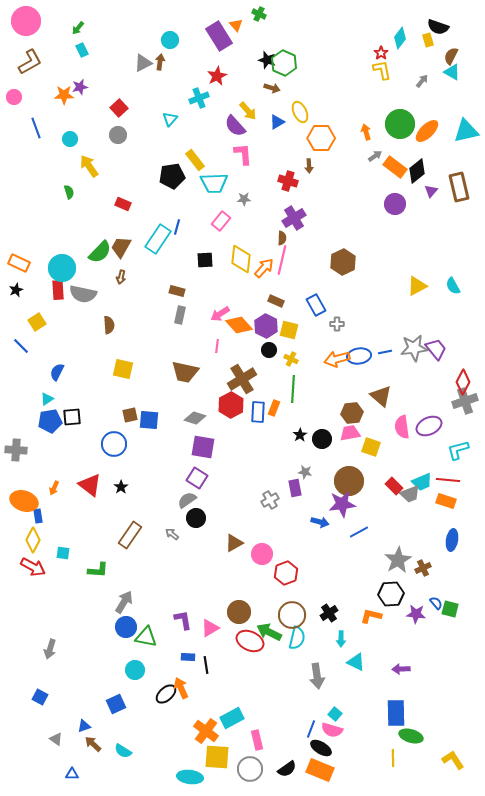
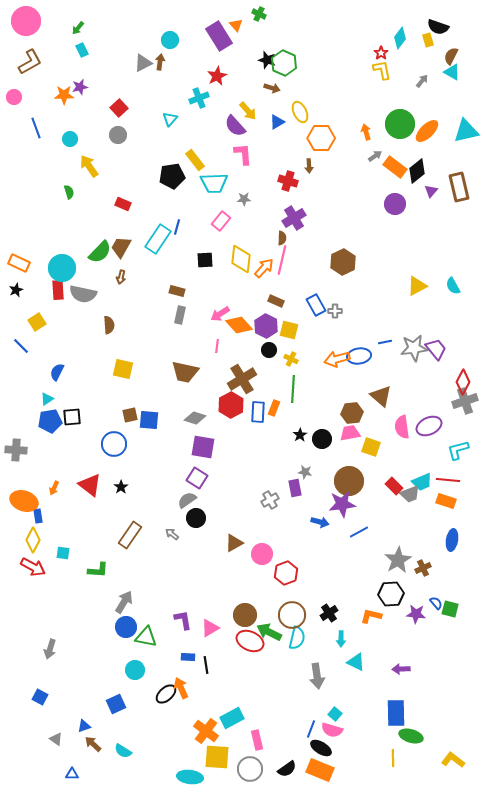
gray cross at (337, 324): moved 2 px left, 13 px up
blue line at (385, 352): moved 10 px up
brown circle at (239, 612): moved 6 px right, 3 px down
yellow L-shape at (453, 760): rotated 20 degrees counterclockwise
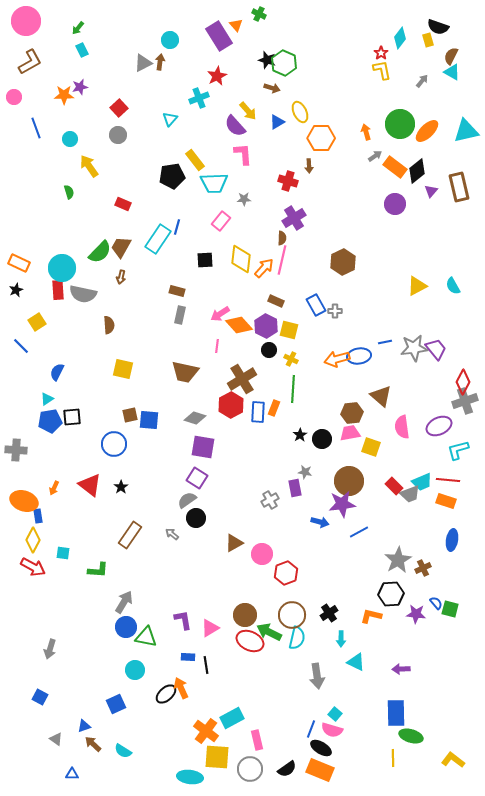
purple ellipse at (429, 426): moved 10 px right
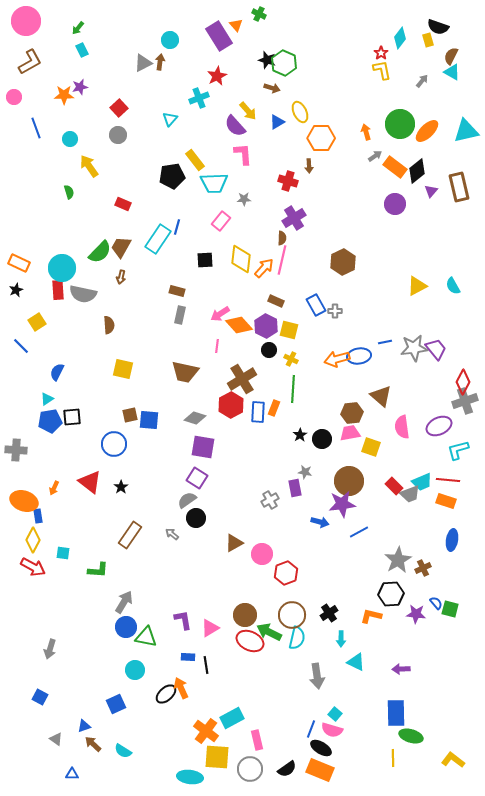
red triangle at (90, 485): moved 3 px up
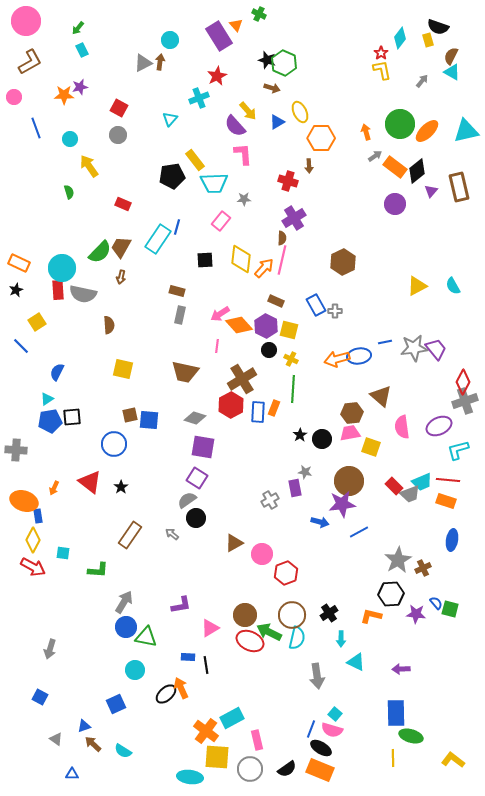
red square at (119, 108): rotated 18 degrees counterclockwise
purple L-shape at (183, 620): moved 2 px left, 15 px up; rotated 90 degrees clockwise
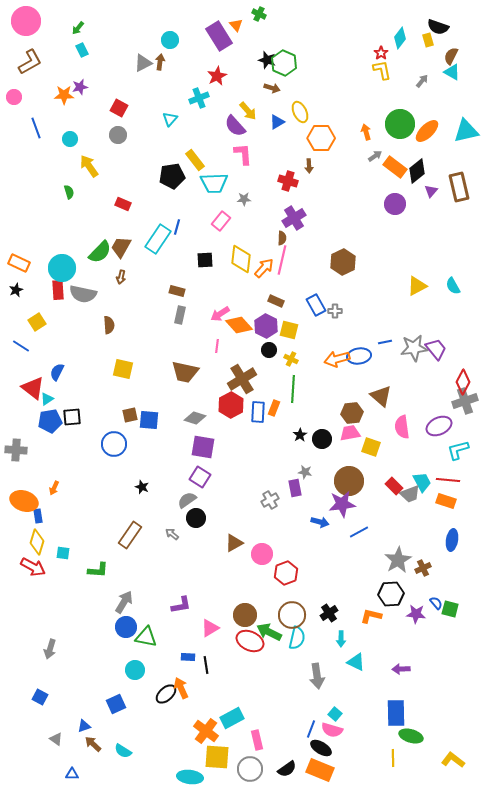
blue line at (21, 346): rotated 12 degrees counterclockwise
purple square at (197, 478): moved 3 px right, 1 px up
red triangle at (90, 482): moved 57 px left, 94 px up
cyan trapezoid at (422, 482): rotated 95 degrees counterclockwise
black star at (121, 487): moved 21 px right; rotated 16 degrees counterclockwise
yellow diamond at (33, 540): moved 4 px right, 2 px down; rotated 10 degrees counterclockwise
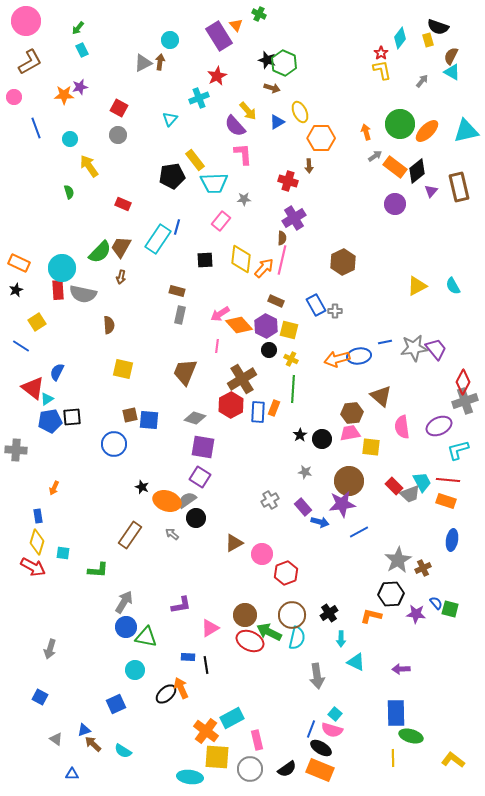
brown trapezoid at (185, 372): rotated 100 degrees clockwise
yellow square at (371, 447): rotated 12 degrees counterclockwise
purple rectangle at (295, 488): moved 8 px right, 19 px down; rotated 30 degrees counterclockwise
orange ellipse at (24, 501): moved 143 px right
blue triangle at (84, 726): moved 4 px down
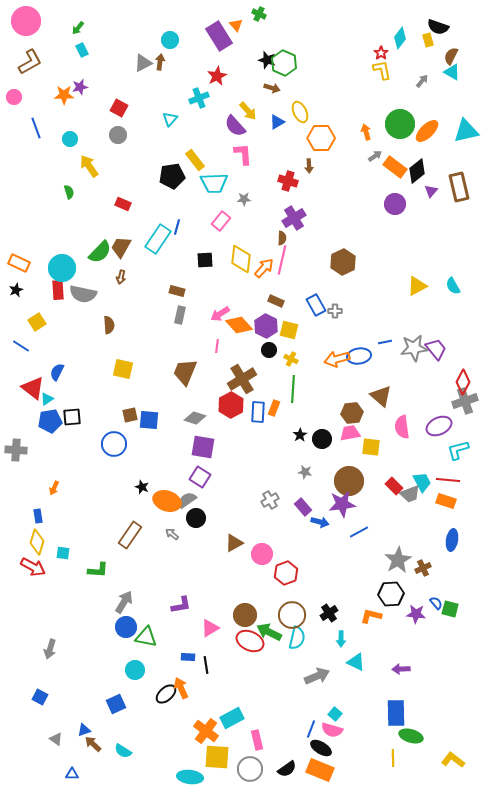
gray arrow at (317, 676): rotated 105 degrees counterclockwise
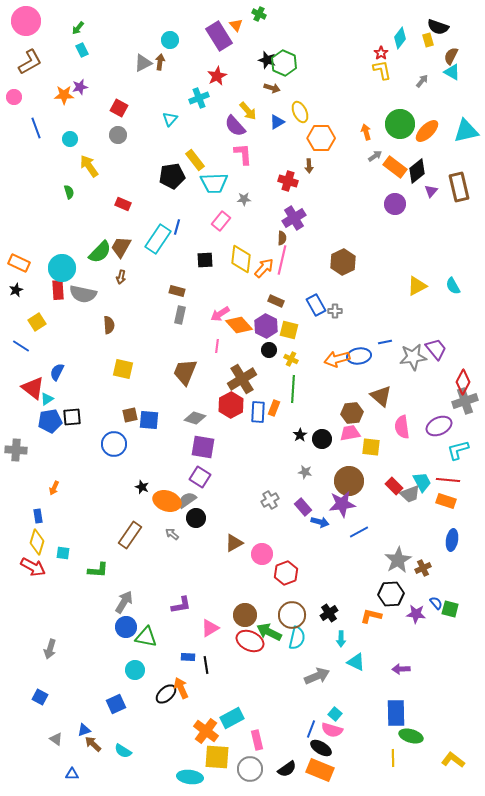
gray star at (414, 348): moved 1 px left, 9 px down
